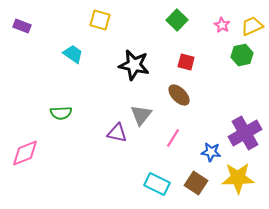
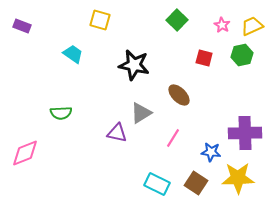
red square: moved 18 px right, 4 px up
gray triangle: moved 2 px up; rotated 20 degrees clockwise
purple cross: rotated 28 degrees clockwise
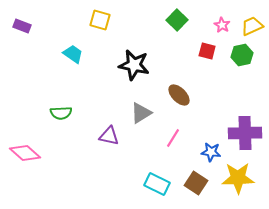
red square: moved 3 px right, 7 px up
purple triangle: moved 8 px left, 3 px down
pink diamond: rotated 64 degrees clockwise
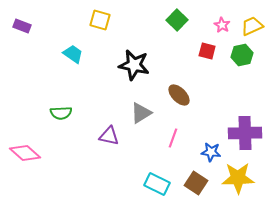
pink line: rotated 12 degrees counterclockwise
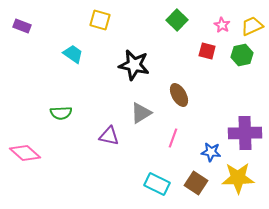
brown ellipse: rotated 15 degrees clockwise
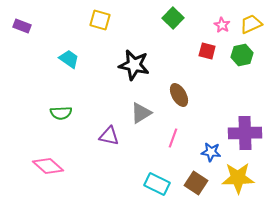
green square: moved 4 px left, 2 px up
yellow trapezoid: moved 1 px left, 2 px up
cyan trapezoid: moved 4 px left, 5 px down
pink diamond: moved 23 px right, 13 px down
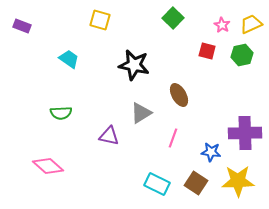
yellow star: moved 3 px down
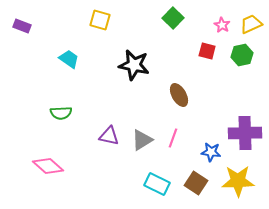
gray triangle: moved 1 px right, 27 px down
